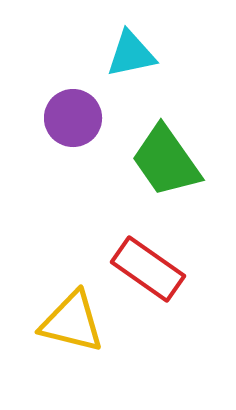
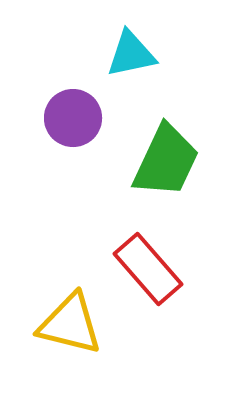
green trapezoid: rotated 120 degrees counterclockwise
red rectangle: rotated 14 degrees clockwise
yellow triangle: moved 2 px left, 2 px down
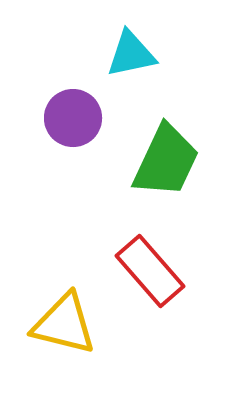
red rectangle: moved 2 px right, 2 px down
yellow triangle: moved 6 px left
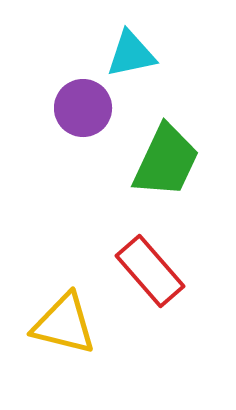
purple circle: moved 10 px right, 10 px up
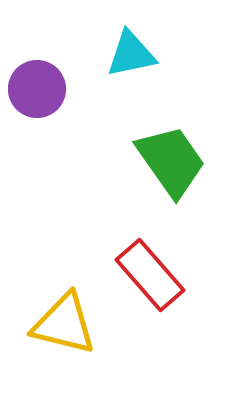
purple circle: moved 46 px left, 19 px up
green trapezoid: moved 5 px right; rotated 60 degrees counterclockwise
red rectangle: moved 4 px down
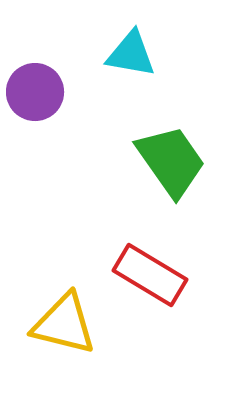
cyan triangle: rotated 22 degrees clockwise
purple circle: moved 2 px left, 3 px down
red rectangle: rotated 18 degrees counterclockwise
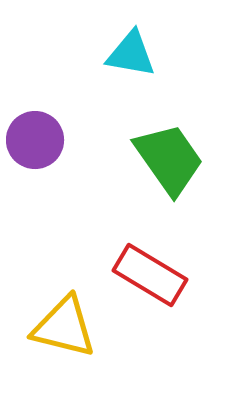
purple circle: moved 48 px down
green trapezoid: moved 2 px left, 2 px up
yellow triangle: moved 3 px down
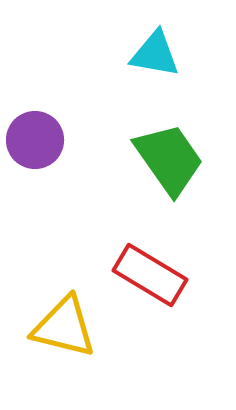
cyan triangle: moved 24 px right
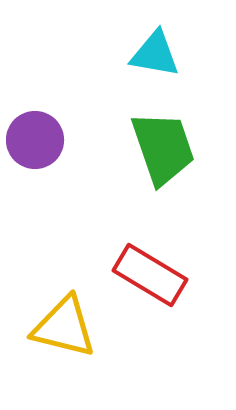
green trapezoid: moved 6 px left, 11 px up; rotated 16 degrees clockwise
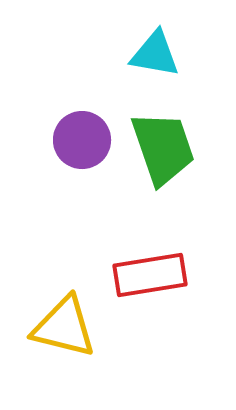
purple circle: moved 47 px right
red rectangle: rotated 40 degrees counterclockwise
